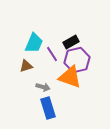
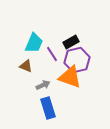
brown triangle: rotated 40 degrees clockwise
gray arrow: moved 2 px up; rotated 40 degrees counterclockwise
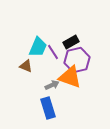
cyan trapezoid: moved 4 px right, 4 px down
purple line: moved 1 px right, 2 px up
gray arrow: moved 9 px right
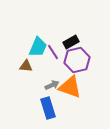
brown triangle: rotated 16 degrees counterclockwise
orange triangle: moved 10 px down
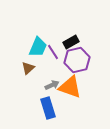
brown triangle: moved 2 px right, 2 px down; rotated 48 degrees counterclockwise
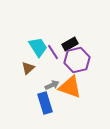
black rectangle: moved 1 px left, 2 px down
cyan trapezoid: rotated 55 degrees counterclockwise
blue rectangle: moved 3 px left, 5 px up
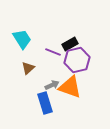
cyan trapezoid: moved 16 px left, 8 px up
purple line: rotated 35 degrees counterclockwise
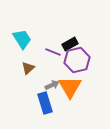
orange triangle: rotated 40 degrees clockwise
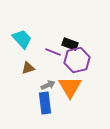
cyan trapezoid: rotated 10 degrees counterclockwise
black rectangle: rotated 49 degrees clockwise
brown triangle: rotated 24 degrees clockwise
gray arrow: moved 4 px left
blue rectangle: rotated 10 degrees clockwise
